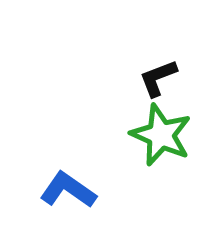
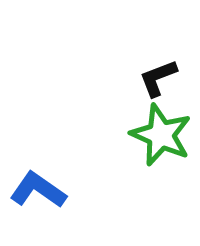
blue L-shape: moved 30 px left
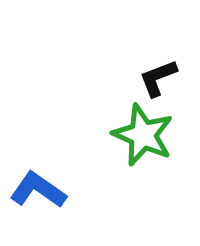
green star: moved 18 px left
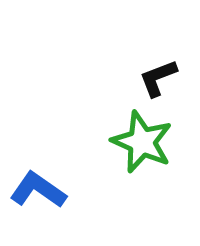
green star: moved 1 px left, 7 px down
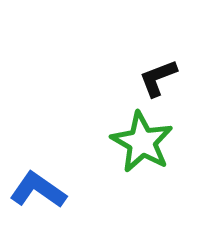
green star: rotated 6 degrees clockwise
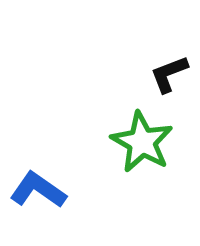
black L-shape: moved 11 px right, 4 px up
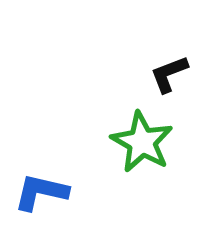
blue L-shape: moved 3 px right, 2 px down; rotated 22 degrees counterclockwise
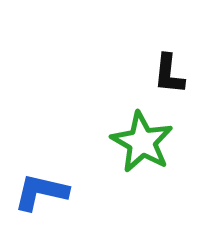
black L-shape: rotated 63 degrees counterclockwise
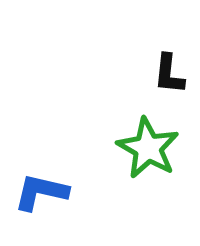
green star: moved 6 px right, 6 px down
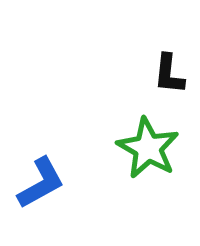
blue L-shape: moved 9 px up; rotated 138 degrees clockwise
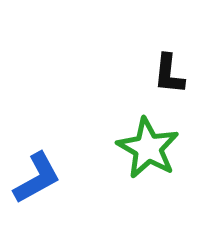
blue L-shape: moved 4 px left, 5 px up
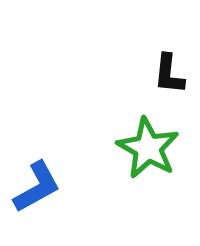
blue L-shape: moved 9 px down
